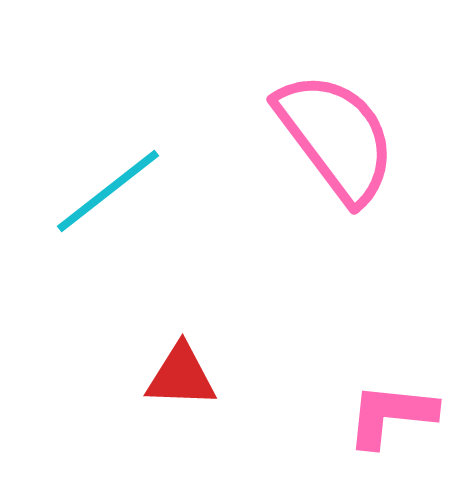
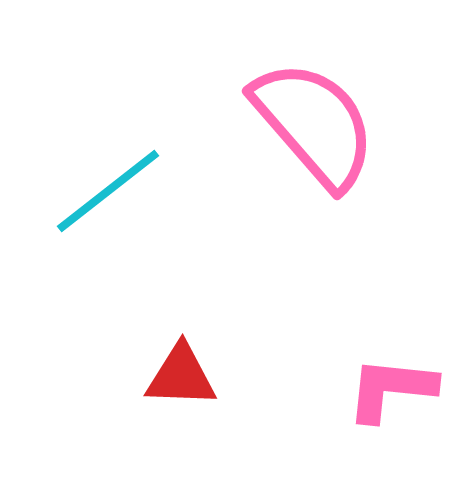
pink semicircle: moved 22 px left, 13 px up; rotated 4 degrees counterclockwise
pink L-shape: moved 26 px up
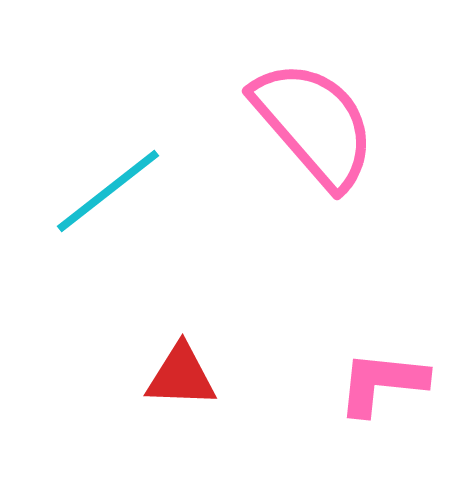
pink L-shape: moved 9 px left, 6 px up
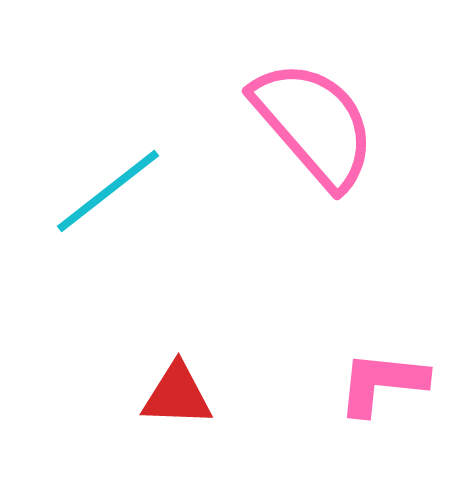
red triangle: moved 4 px left, 19 px down
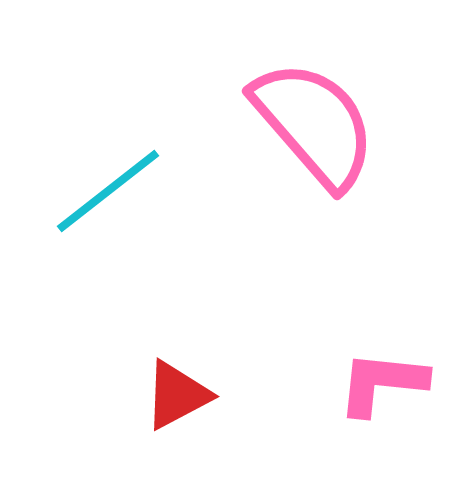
red triangle: rotated 30 degrees counterclockwise
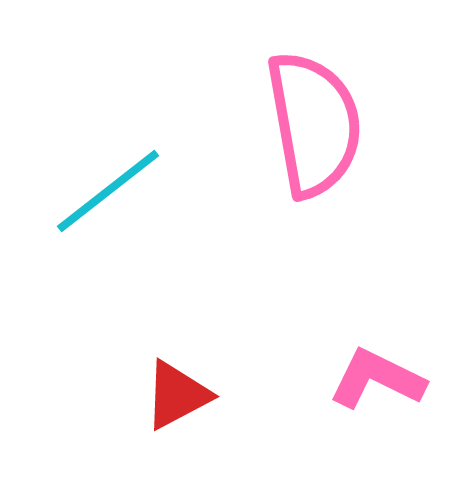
pink semicircle: rotated 31 degrees clockwise
pink L-shape: moved 5 px left, 4 px up; rotated 20 degrees clockwise
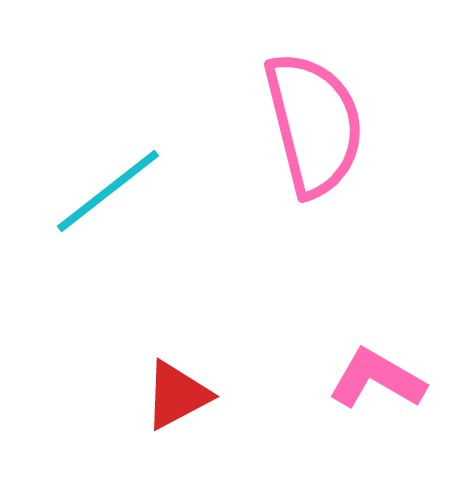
pink semicircle: rotated 4 degrees counterclockwise
pink L-shape: rotated 4 degrees clockwise
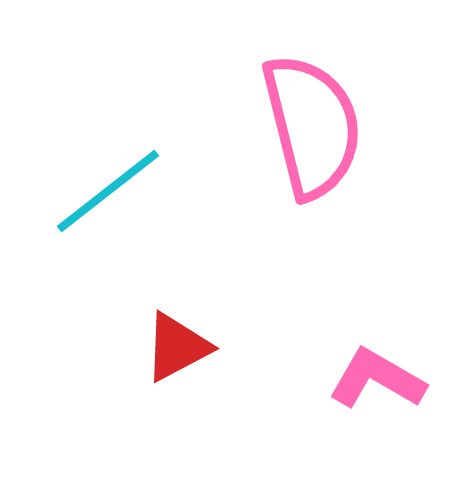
pink semicircle: moved 2 px left, 2 px down
red triangle: moved 48 px up
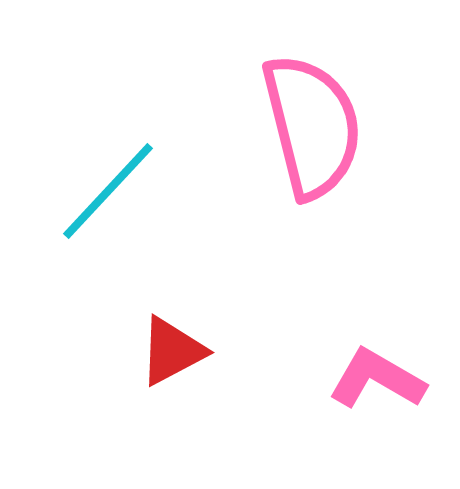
cyan line: rotated 9 degrees counterclockwise
red triangle: moved 5 px left, 4 px down
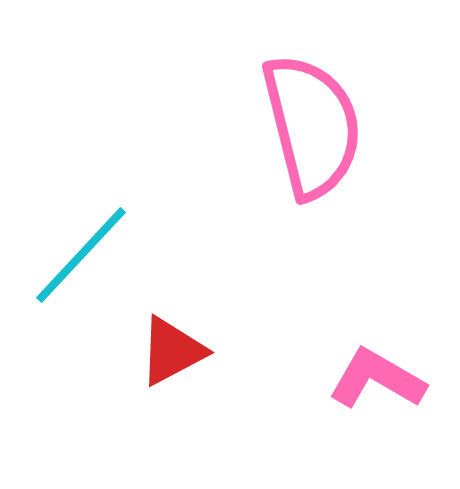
cyan line: moved 27 px left, 64 px down
